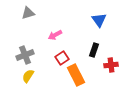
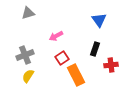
pink arrow: moved 1 px right, 1 px down
black rectangle: moved 1 px right, 1 px up
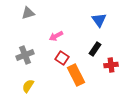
black rectangle: rotated 16 degrees clockwise
red square: rotated 24 degrees counterclockwise
yellow semicircle: moved 10 px down
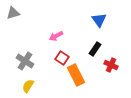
gray triangle: moved 15 px left
gray cross: moved 6 px down; rotated 36 degrees counterclockwise
red cross: rotated 32 degrees clockwise
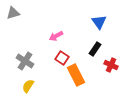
blue triangle: moved 2 px down
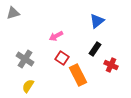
blue triangle: moved 2 px left, 1 px up; rotated 28 degrees clockwise
gray cross: moved 2 px up
orange rectangle: moved 2 px right
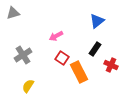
gray cross: moved 2 px left, 4 px up; rotated 24 degrees clockwise
orange rectangle: moved 1 px right, 3 px up
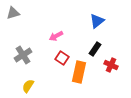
orange rectangle: rotated 40 degrees clockwise
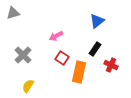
gray cross: rotated 12 degrees counterclockwise
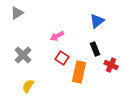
gray triangle: moved 4 px right; rotated 16 degrees counterclockwise
pink arrow: moved 1 px right
black rectangle: rotated 56 degrees counterclockwise
